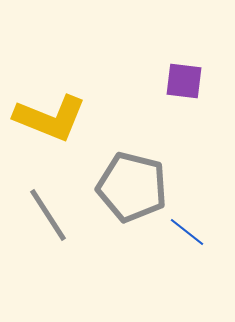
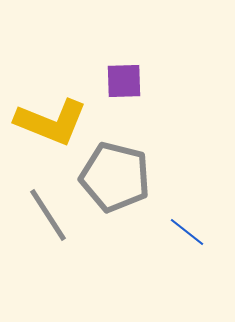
purple square: moved 60 px left; rotated 9 degrees counterclockwise
yellow L-shape: moved 1 px right, 4 px down
gray pentagon: moved 17 px left, 10 px up
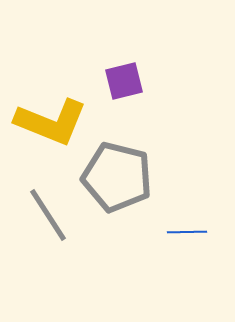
purple square: rotated 12 degrees counterclockwise
gray pentagon: moved 2 px right
blue line: rotated 39 degrees counterclockwise
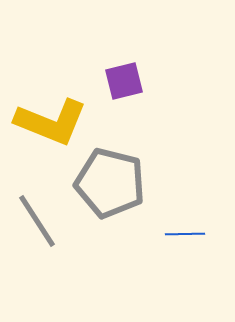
gray pentagon: moved 7 px left, 6 px down
gray line: moved 11 px left, 6 px down
blue line: moved 2 px left, 2 px down
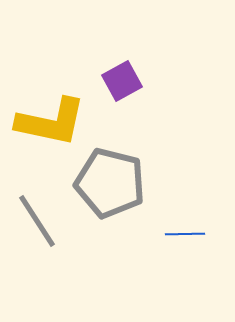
purple square: moved 2 px left; rotated 15 degrees counterclockwise
yellow L-shape: rotated 10 degrees counterclockwise
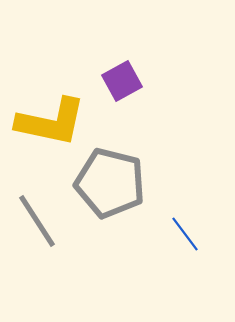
blue line: rotated 54 degrees clockwise
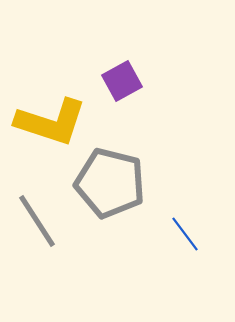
yellow L-shape: rotated 6 degrees clockwise
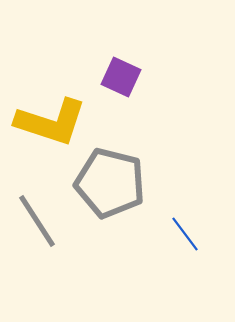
purple square: moved 1 px left, 4 px up; rotated 36 degrees counterclockwise
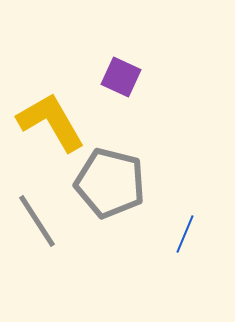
yellow L-shape: rotated 138 degrees counterclockwise
blue line: rotated 60 degrees clockwise
